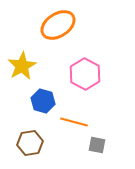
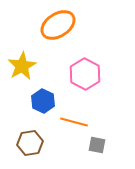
blue hexagon: rotated 10 degrees clockwise
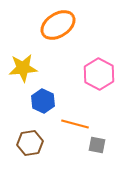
yellow star: moved 1 px right, 2 px down; rotated 24 degrees clockwise
pink hexagon: moved 14 px right
orange line: moved 1 px right, 2 px down
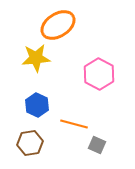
yellow star: moved 13 px right, 10 px up
blue hexagon: moved 6 px left, 4 px down
orange line: moved 1 px left
gray square: rotated 12 degrees clockwise
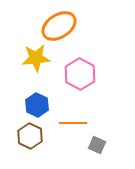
orange ellipse: moved 1 px right, 1 px down
pink hexagon: moved 19 px left
orange line: moved 1 px left, 1 px up; rotated 16 degrees counterclockwise
brown hexagon: moved 7 px up; rotated 25 degrees counterclockwise
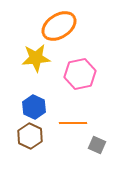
pink hexagon: rotated 20 degrees clockwise
blue hexagon: moved 3 px left, 2 px down
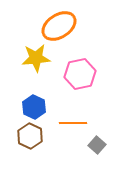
gray square: rotated 18 degrees clockwise
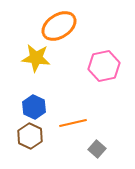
yellow star: rotated 12 degrees clockwise
pink hexagon: moved 24 px right, 8 px up
orange line: rotated 12 degrees counterclockwise
gray square: moved 4 px down
